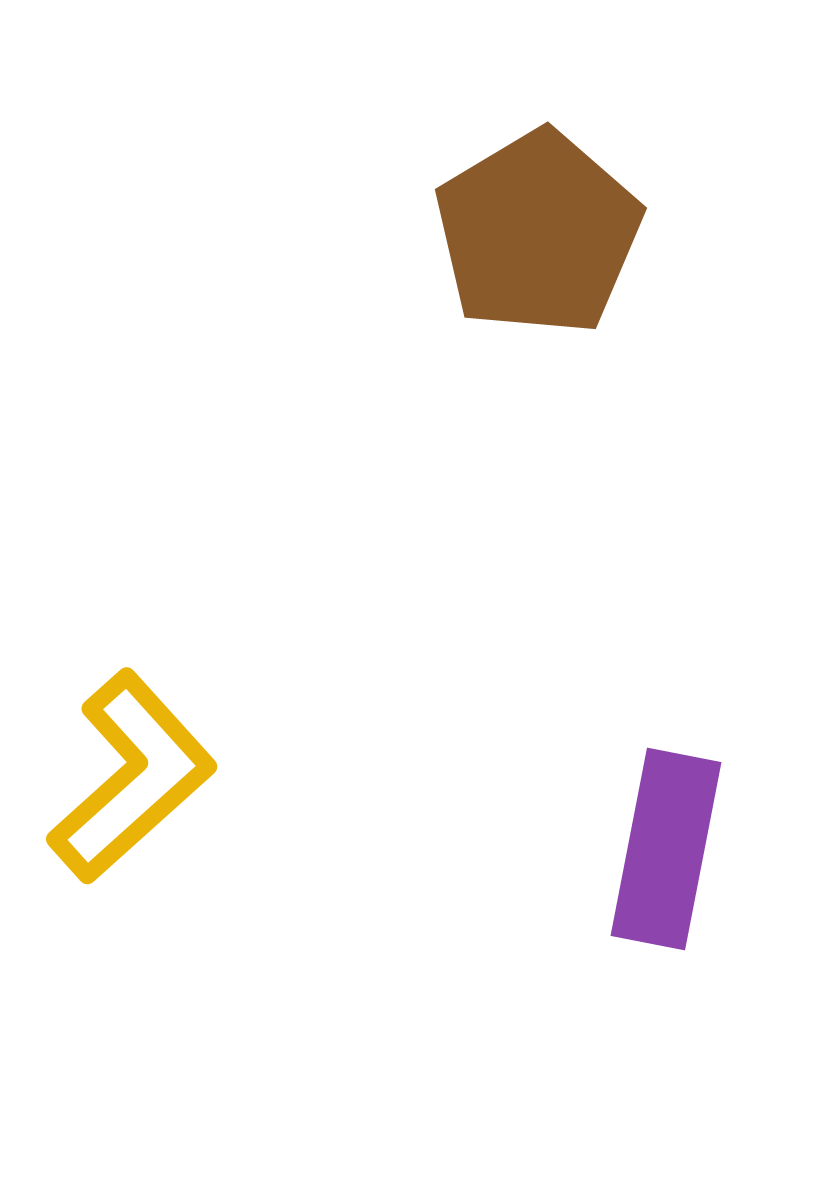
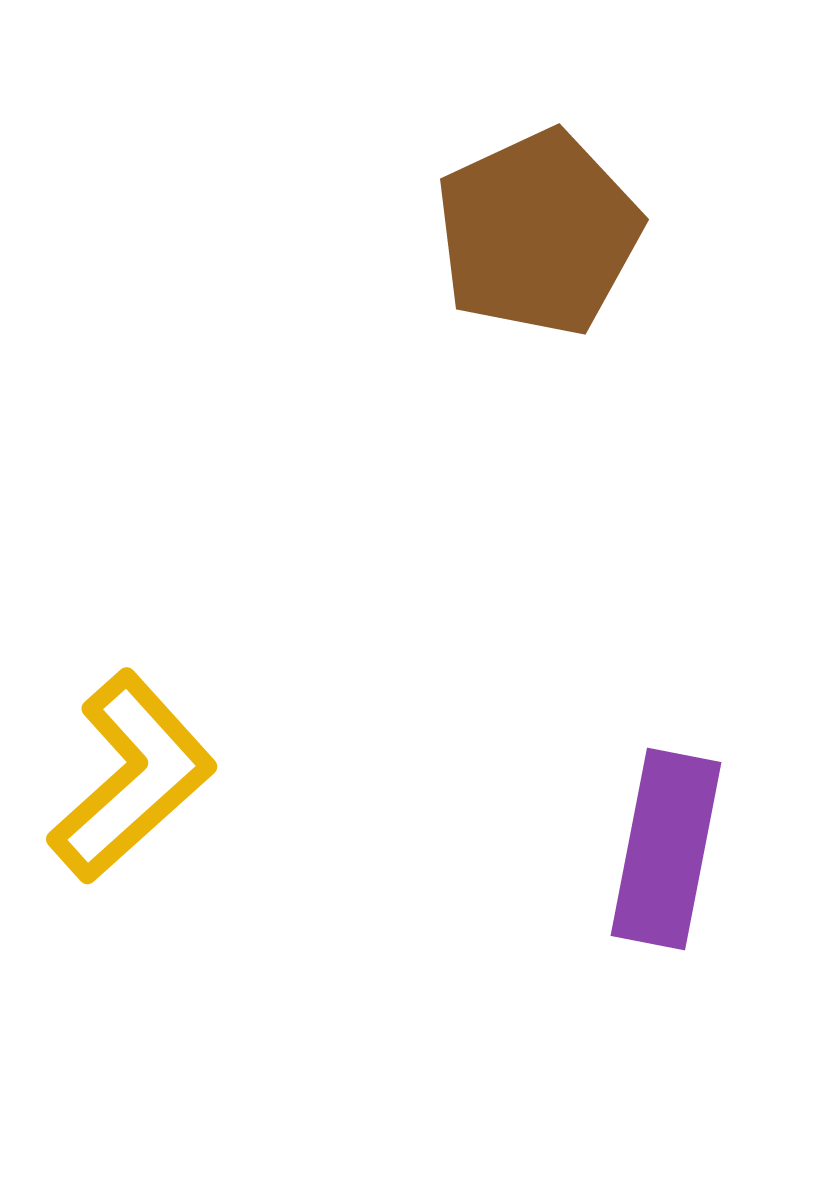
brown pentagon: rotated 6 degrees clockwise
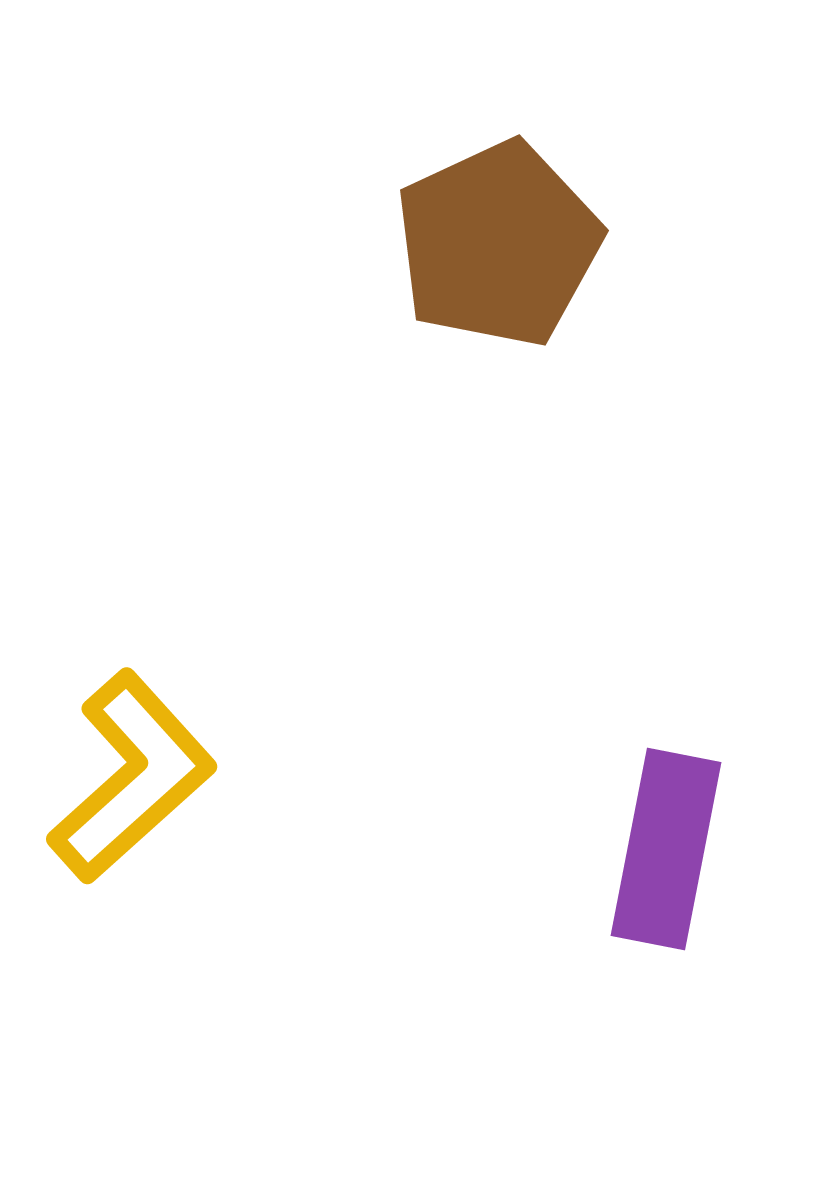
brown pentagon: moved 40 px left, 11 px down
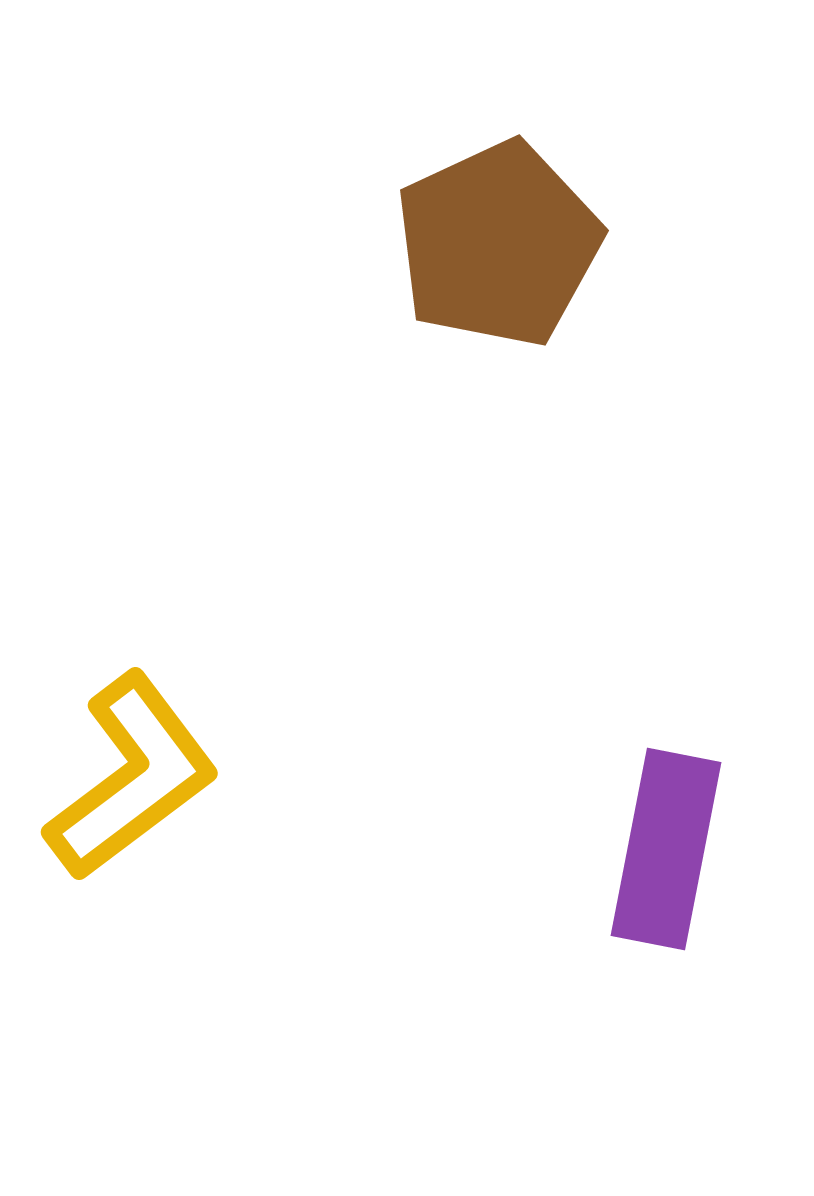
yellow L-shape: rotated 5 degrees clockwise
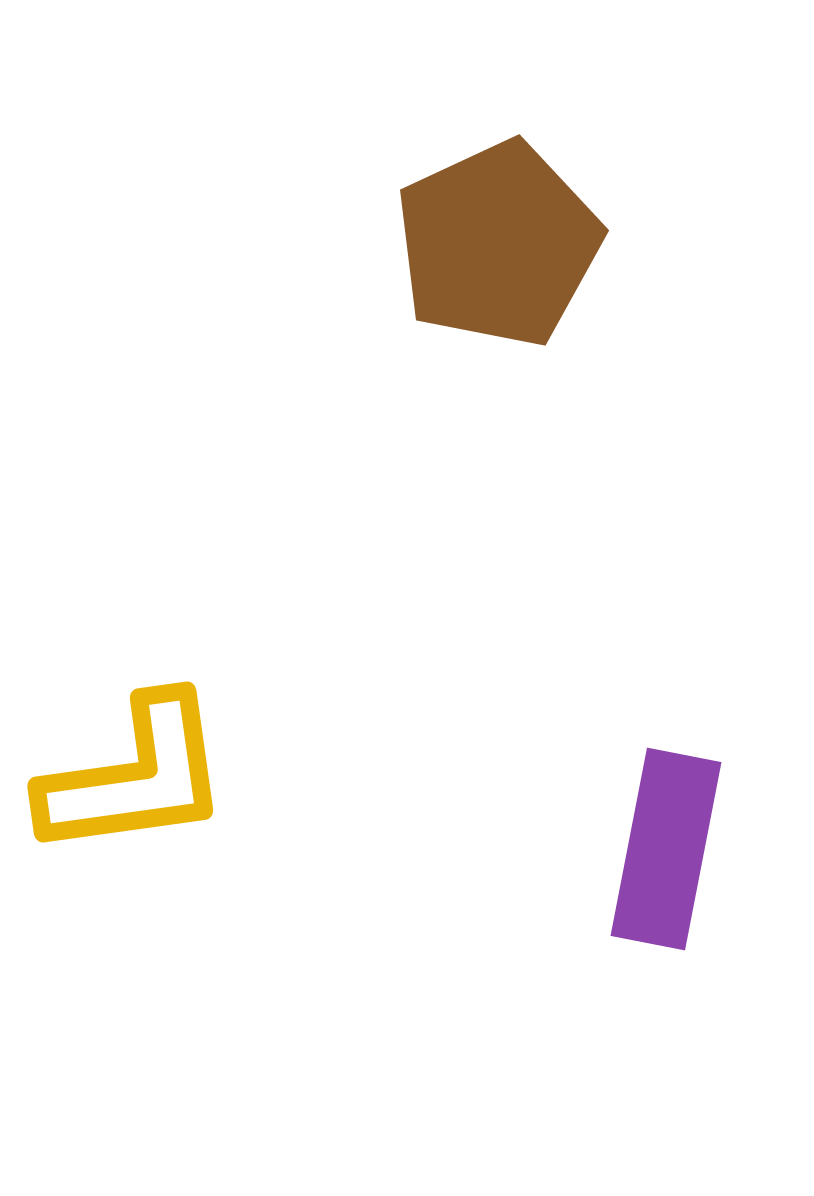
yellow L-shape: moved 3 px right; rotated 29 degrees clockwise
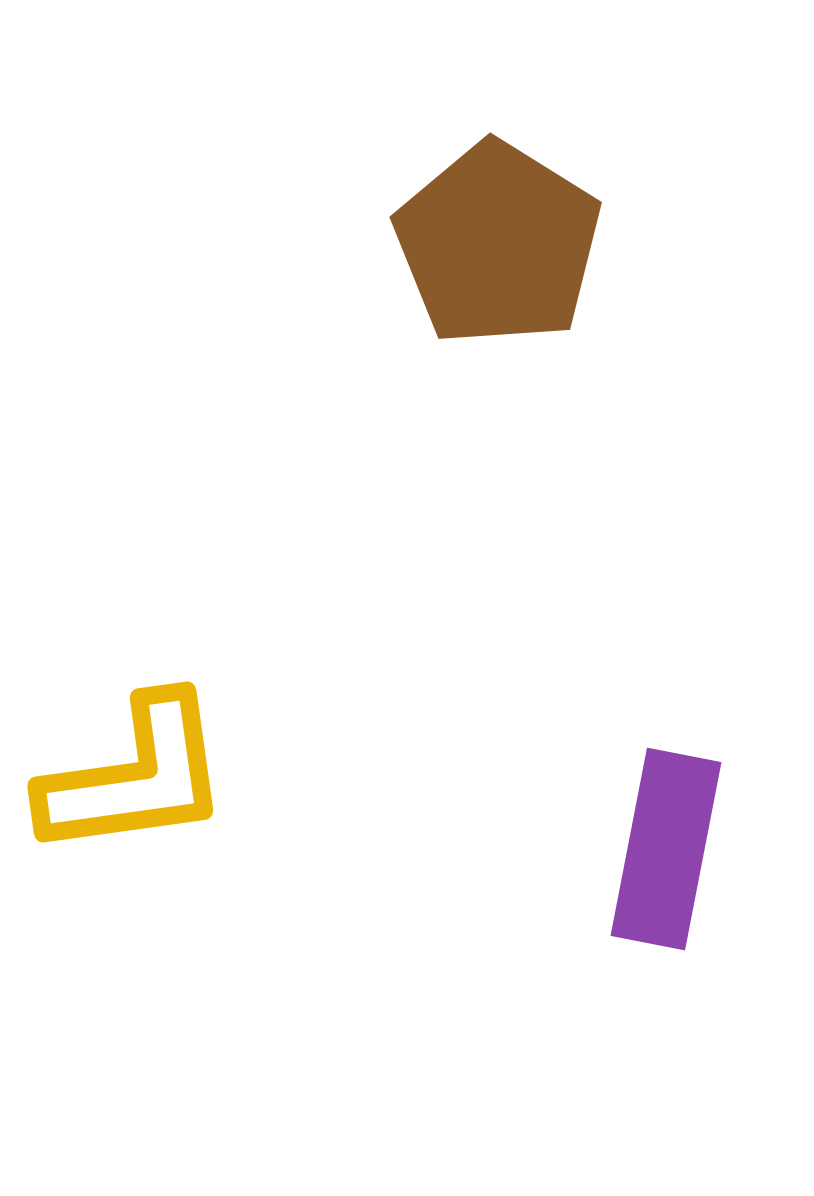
brown pentagon: rotated 15 degrees counterclockwise
